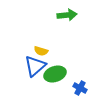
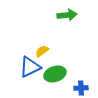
yellow semicircle: moved 1 px right; rotated 128 degrees clockwise
blue triangle: moved 5 px left, 1 px down; rotated 15 degrees clockwise
blue cross: moved 1 px right; rotated 32 degrees counterclockwise
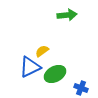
green ellipse: rotated 10 degrees counterclockwise
blue cross: rotated 24 degrees clockwise
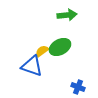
blue triangle: moved 2 px right, 1 px up; rotated 45 degrees clockwise
green ellipse: moved 5 px right, 27 px up
blue cross: moved 3 px left, 1 px up
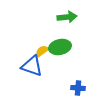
green arrow: moved 2 px down
green ellipse: rotated 15 degrees clockwise
blue cross: moved 1 px down; rotated 16 degrees counterclockwise
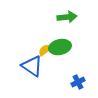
yellow semicircle: moved 3 px right, 1 px up
blue triangle: rotated 15 degrees clockwise
blue cross: moved 6 px up; rotated 32 degrees counterclockwise
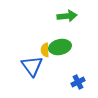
green arrow: moved 1 px up
yellow semicircle: rotated 56 degrees counterclockwise
blue triangle: rotated 20 degrees clockwise
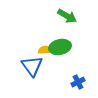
green arrow: rotated 36 degrees clockwise
yellow semicircle: rotated 88 degrees clockwise
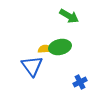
green arrow: moved 2 px right
yellow semicircle: moved 1 px up
blue cross: moved 2 px right
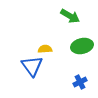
green arrow: moved 1 px right
green ellipse: moved 22 px right, 1 px up
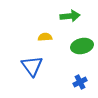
green arrow: rotated 36 degrees counterclockwise
yellow semicircle: moved 12 px up
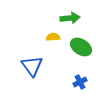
green arrow: moved 2 px down
yellow semicircle: moved 8 px right
green ellipse: moved 1 px left, 1 px down; rotated 45 degrees clockwise
